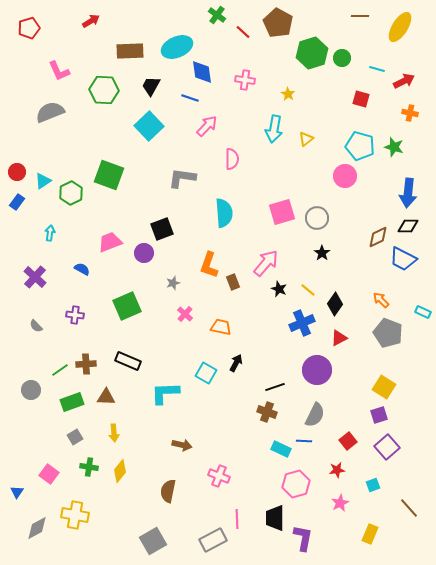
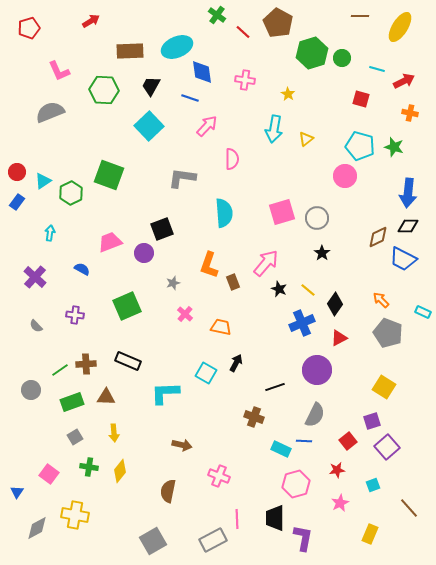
brown cross at (267, 412): moved 13 px left, 5 px down
purple square at (379, 415): moved 7 px left, 6 px down
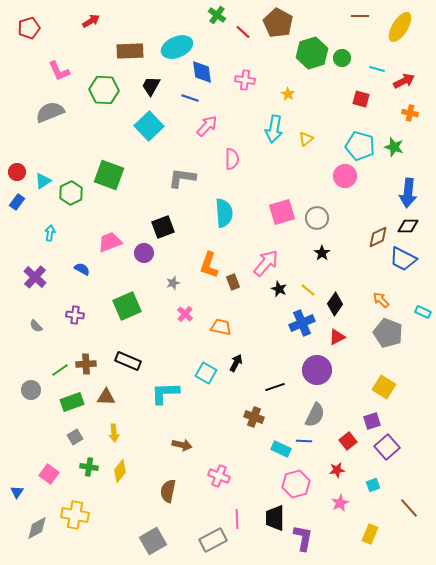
black square at (162, 229): moved 1 px right, 2 px up
red triangle at (339, 338): moved 2 px left, 1 px up
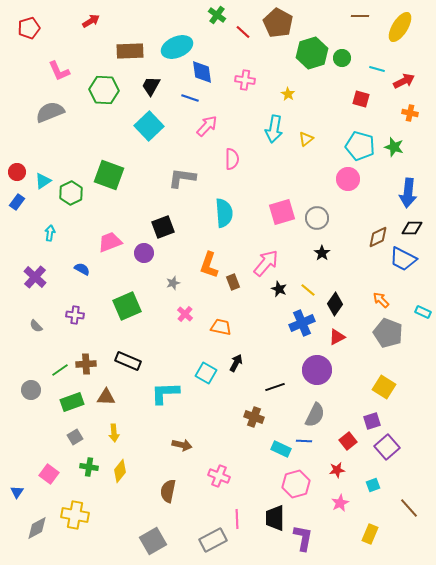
pink circle at (345, 176): moved 3 px right, 3 px down
black diamond at (408, 226): moved 4 px right, 2 px down
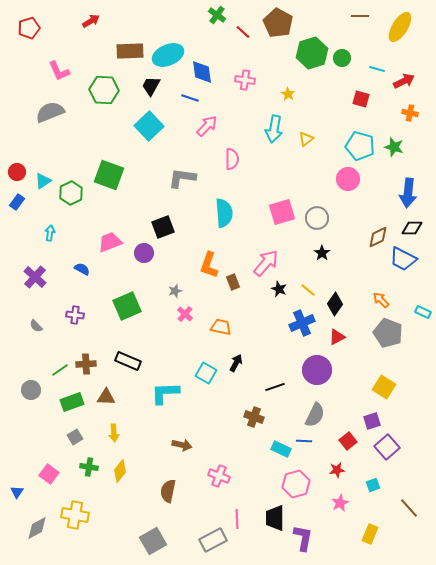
cyan ellipse at (177, 47): moved 9 px left, 8 px down
gray star at (173, 283): moved 2 px right, 8 px down
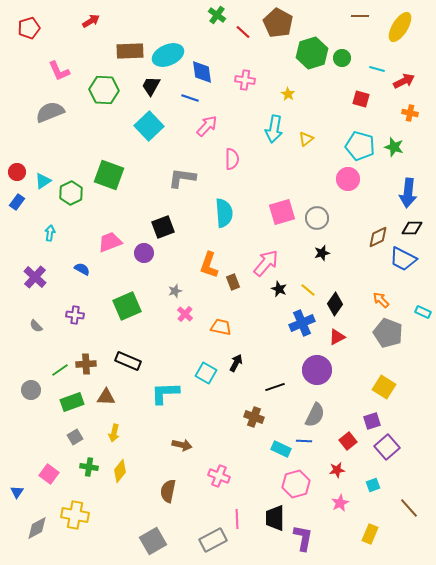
black star at (322, 253): rotated 21 degrees clockwise
yellow arrow at (114, 433): rotated 18 degrees clockwise
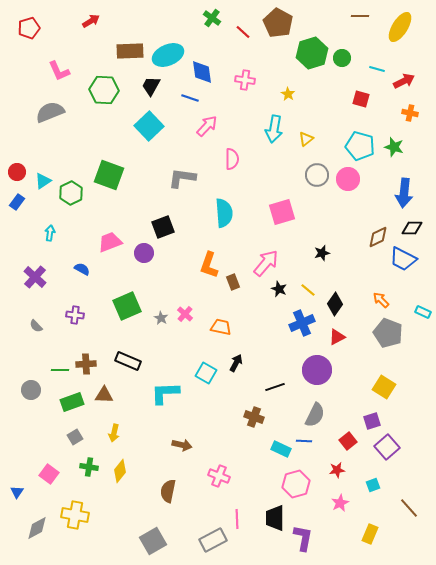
green cross at (217, 15): moved 5 px left, 3 px down
blue arrow at (408, 193): moved 4 px left
gray circle at (317, 218): moved 43 px up
gray star at (175, 291): moved 14 px left, 27 px down; rotated 24 degrees counterclockwise
green line at (60, 370): rotated 36 degrees clockwise
brown triangle at (106, 397): moved 2 px left, 2 px up
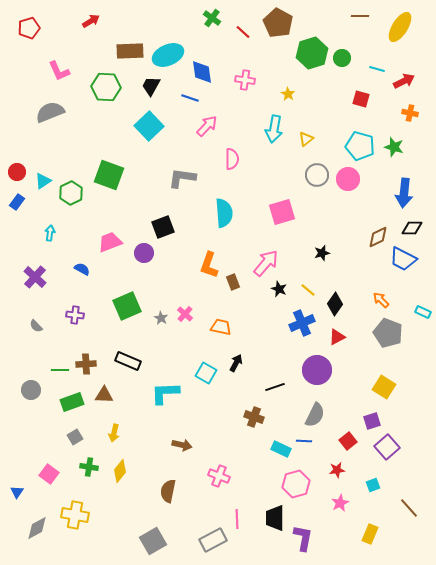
green hexagon at (104, 90): moved 2 px right, 3 px up
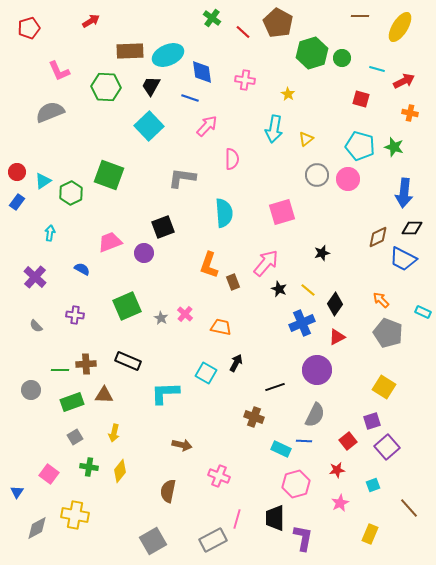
pink line at (237, 519): rotated 18 degrees clockwise
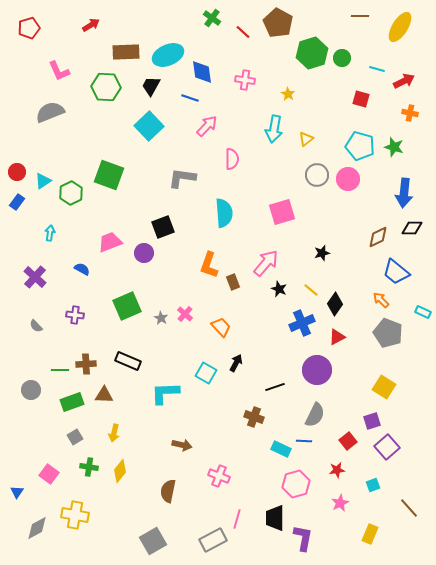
red arrow at (91, 21): moved 4 px down
brown rectangle at (130, 51): moved 4 px left, 1 px down
blue trapezoid at (403, 259): moved 7 px left, 13 px down; rotated 12 degrees clockwise
yellow line at (308, 290): moved 3 px right
orange trapezoid at (221, 327): rotated 35 degrees clockwise
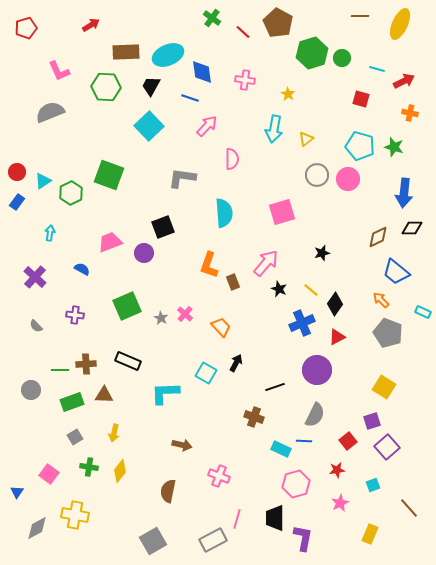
yellow ellipse at (400, 27): moved 3 px up; rotated 8 degrees counterclockwise
red pentagon at (29, 28): moved 3 px left
